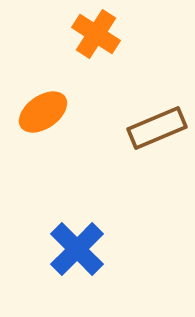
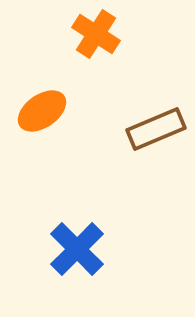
orange ellipse: moved 1 px left, 1 px up
brown rectangle: moved 1 px left, 1 px down
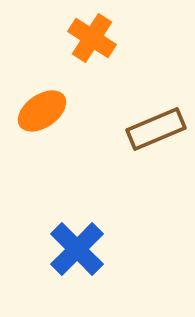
orange cross: moved 4 px left, 4 px down
